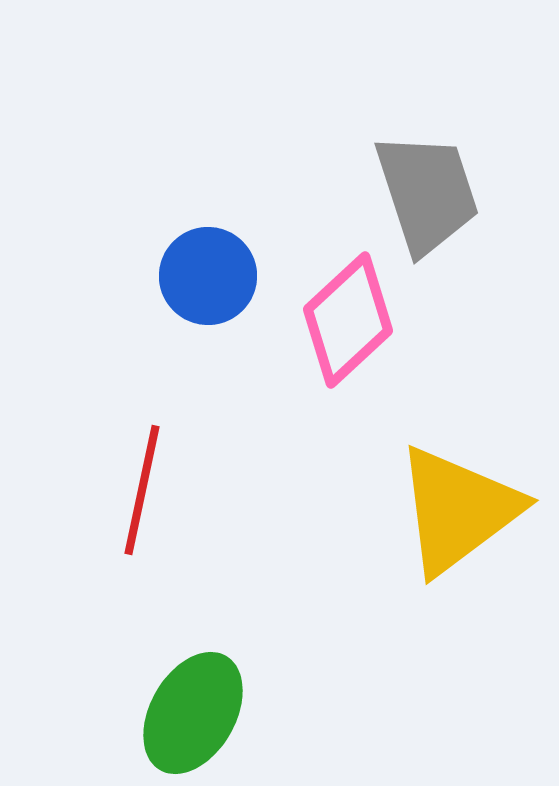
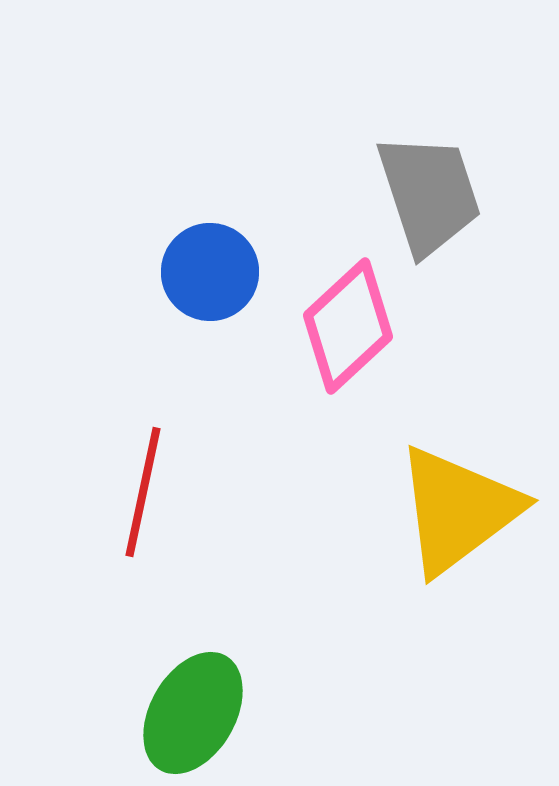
gray trapezoid: moved 2 px right, 1 px down
blue circle: moved 2 px right, 4 px up
pink diamond: moved 6 px down
red line: moved 1 px right, 2 px down
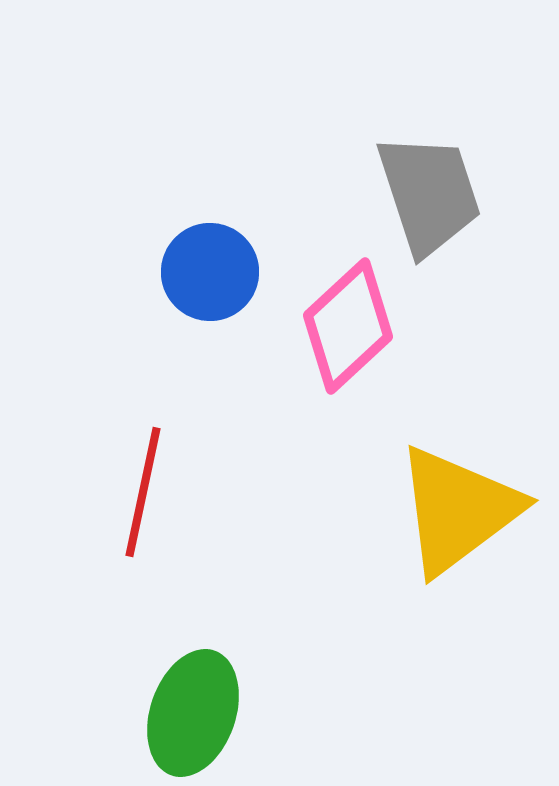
green ellipse: rotated 11 degrees counterclockwise
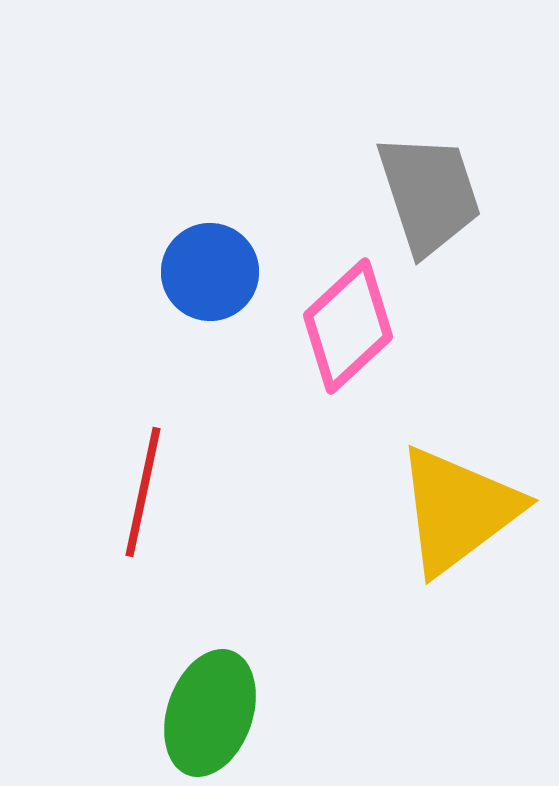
green ellipse: moved 17 px right
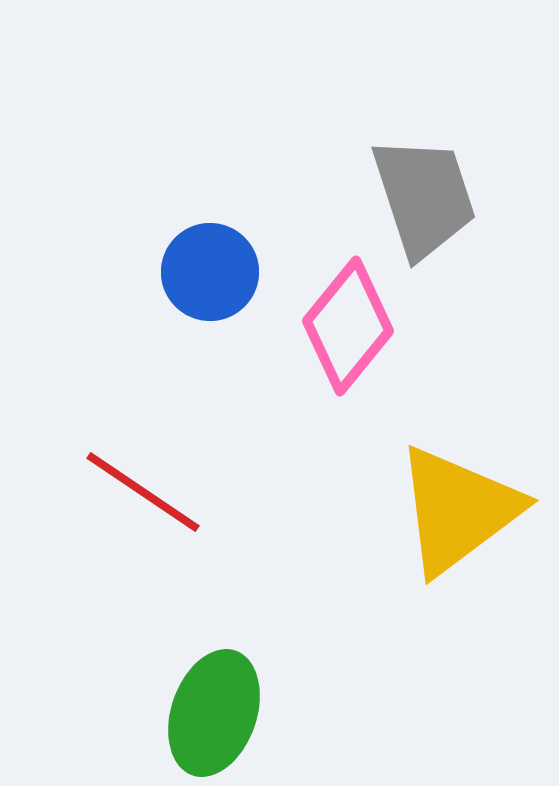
gray trapezoid: moved 5 px left, 3 px down
pink diamond: rotated 8 degrees counterclockwise
red line: rotated 68 degrees counterclockwise
green ellipse: moved 4 px right
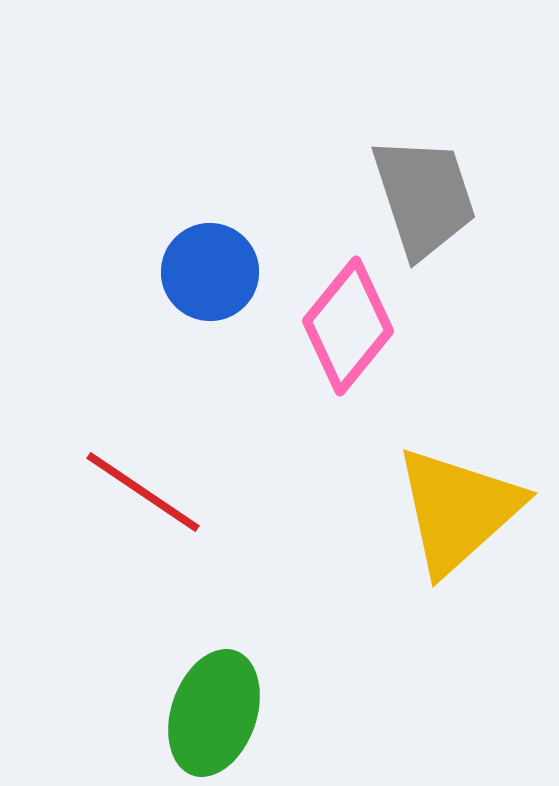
yellow triangle: rotated 5 degrees counterclockwise
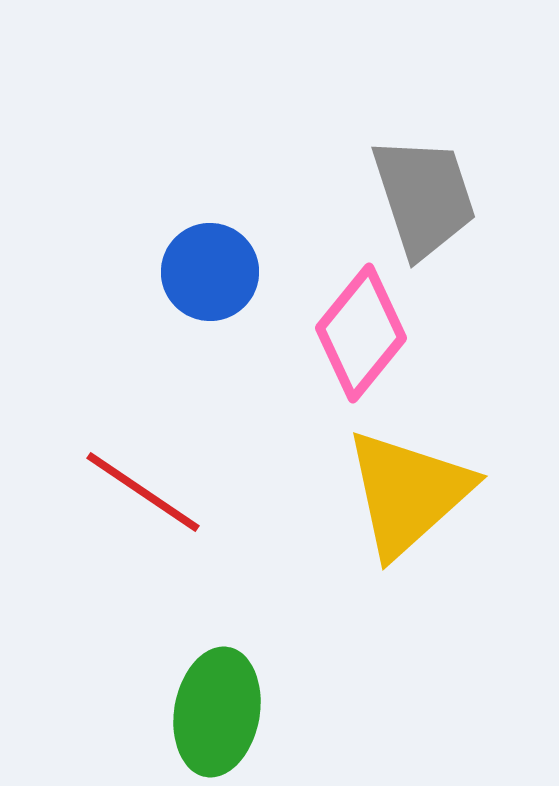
pink diamond: moved 13 px right, 7 px down
yellow triangle: moved 50 px left, 17 px up
green ellipse: moved 3 px right, 1 px up; rotated 9 degrees counterclockwise
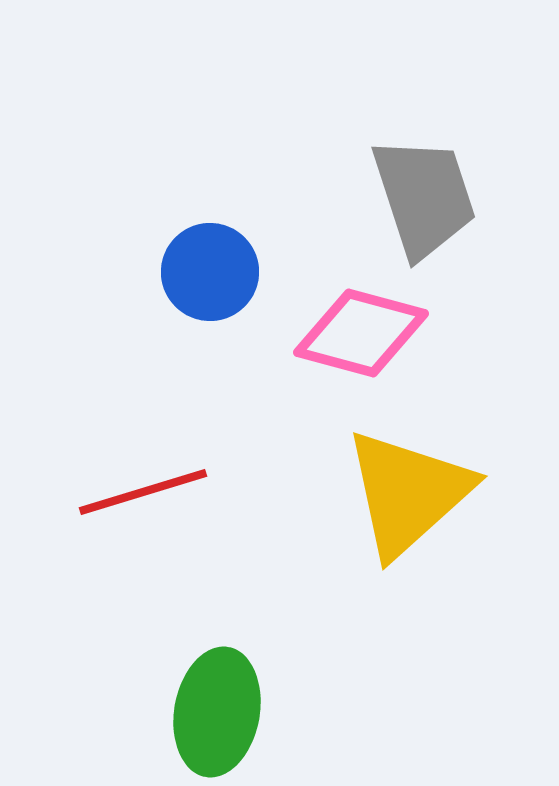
pink diamond: rotated 66 degrees clockwise
red line: rotated 51 degrees counterclockwise
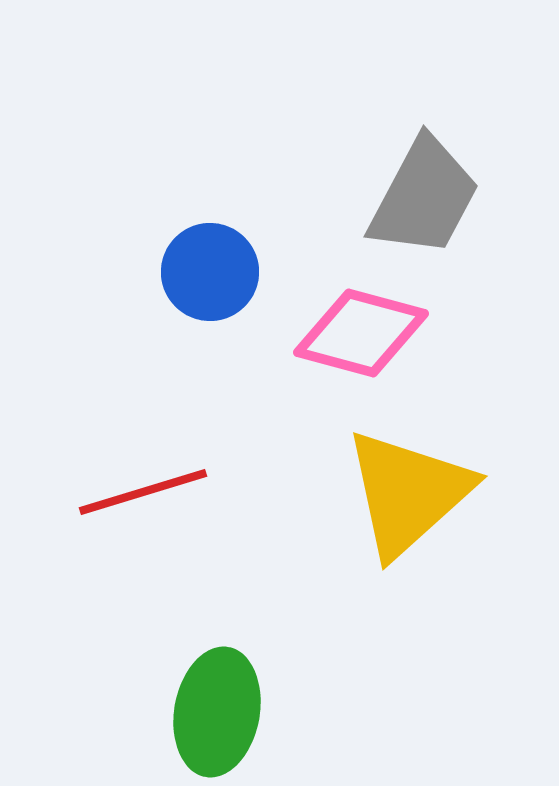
gray trapezoid: rotated 46 degrees clockwise
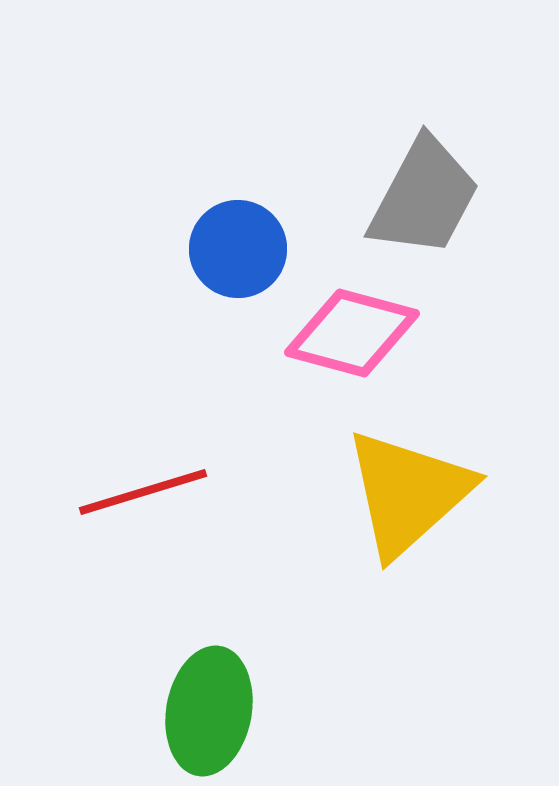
blue circle: moved 28 px right, 23 px up
pink diamond: moved 9 px left
green ellipse: moved 8 px left, 1 px up
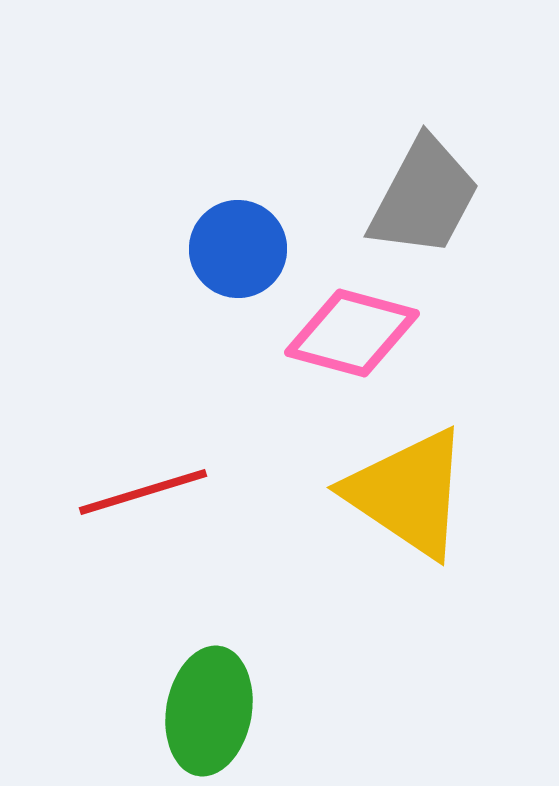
yellow triangle: rotated 44 degrees counterclockwise
